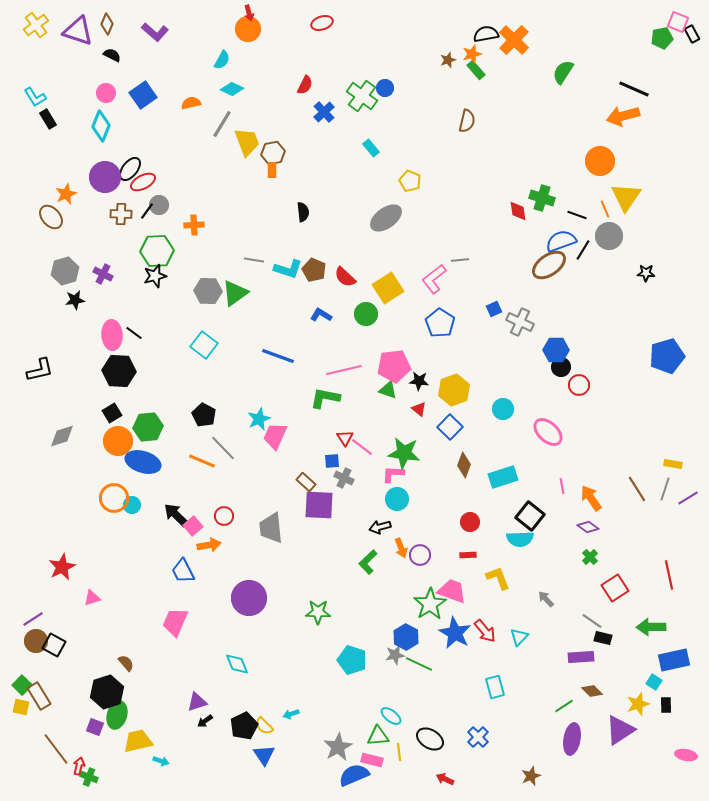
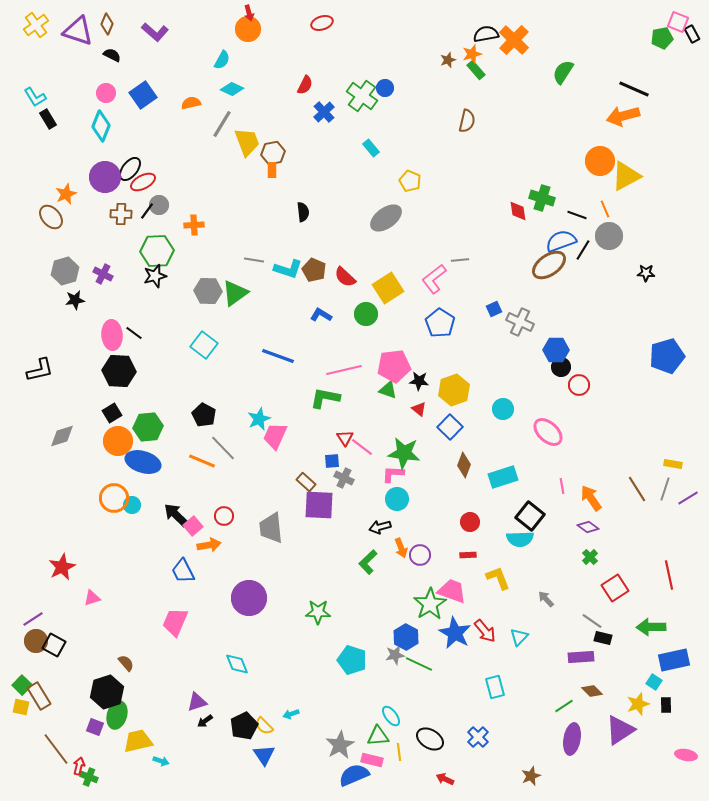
yellow triangle at (626, 197): moved 21 px up; rotated 28 degrees clockwise
cyan ellipse at (391, 716): rotated 15 degrees clockwise
gray star at (338, 747): moved 2 px right, 2 px up
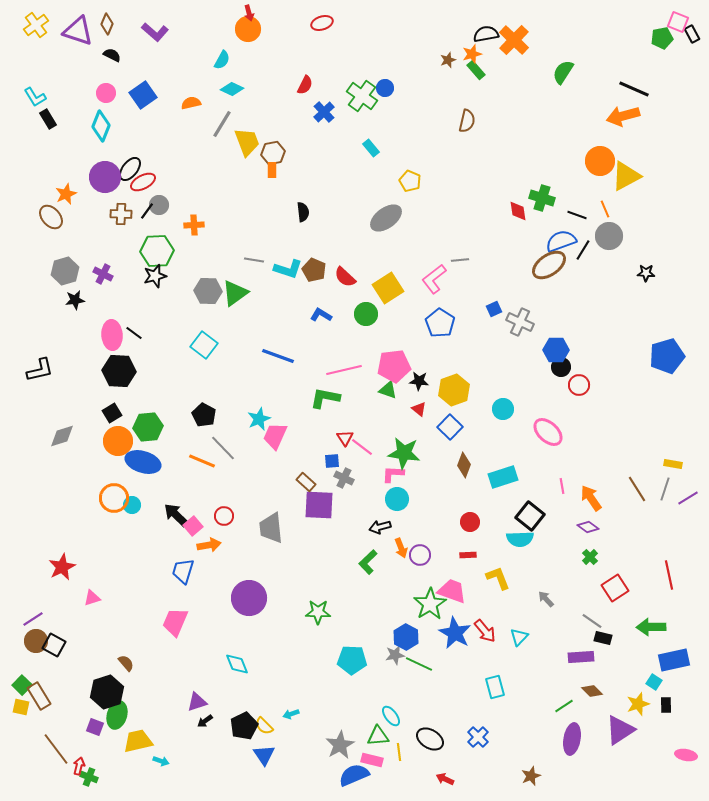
blue trapezoid at (183, 571): rotated 44 degrees clockwise
cyan pentagon at (352, 660): rotated 16 degrees counterclockwise
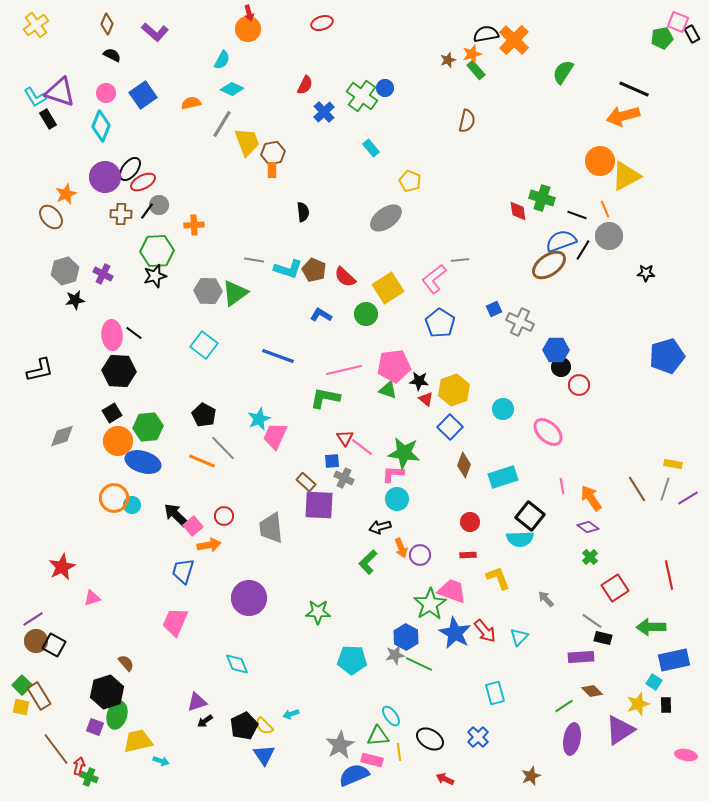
purple triangle at (78, 31): moved 18 px left, 61 px down
red triangle at (419, 409): moved 7 px right, 10 px up
cyan rectangle at (495, 687): moved 6 px down
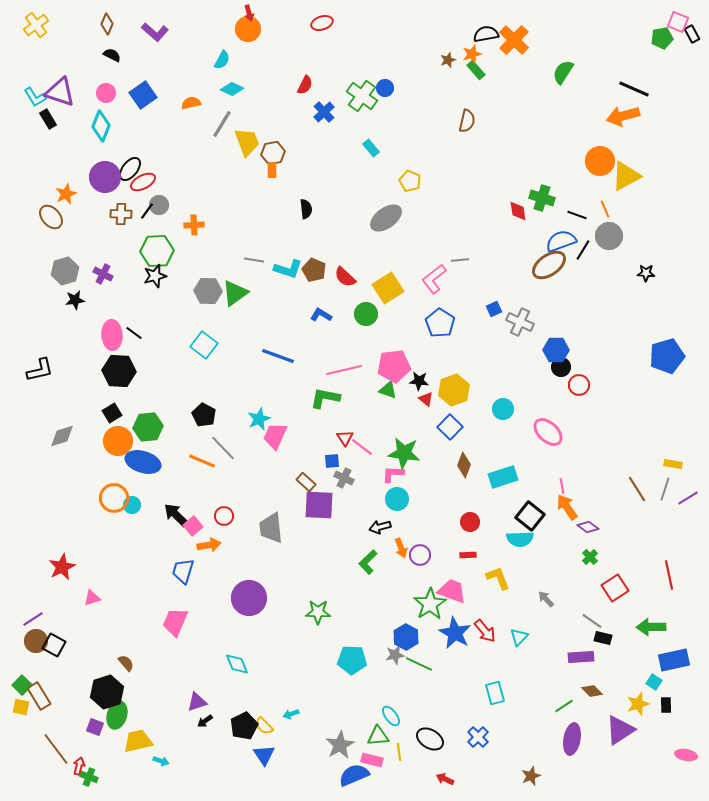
black semicircle at (303, 212): moved 3 px right, 3 px up
orange arrow at (591, 498): moved 24 px left, 9 px down
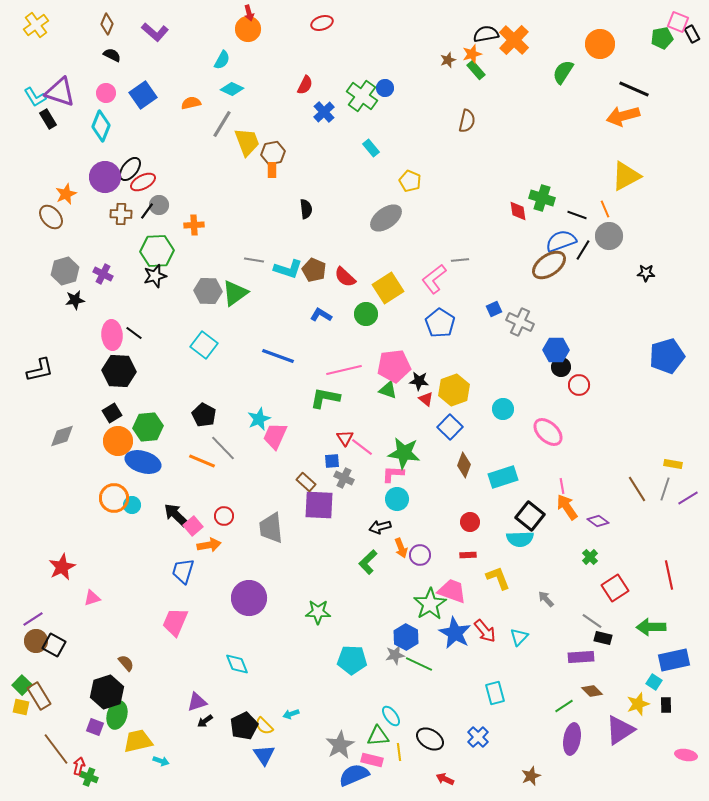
orange circle at (600, 161): moved 117 px up
purple diamond at (588, 527): moved 10 px right, 6 px up
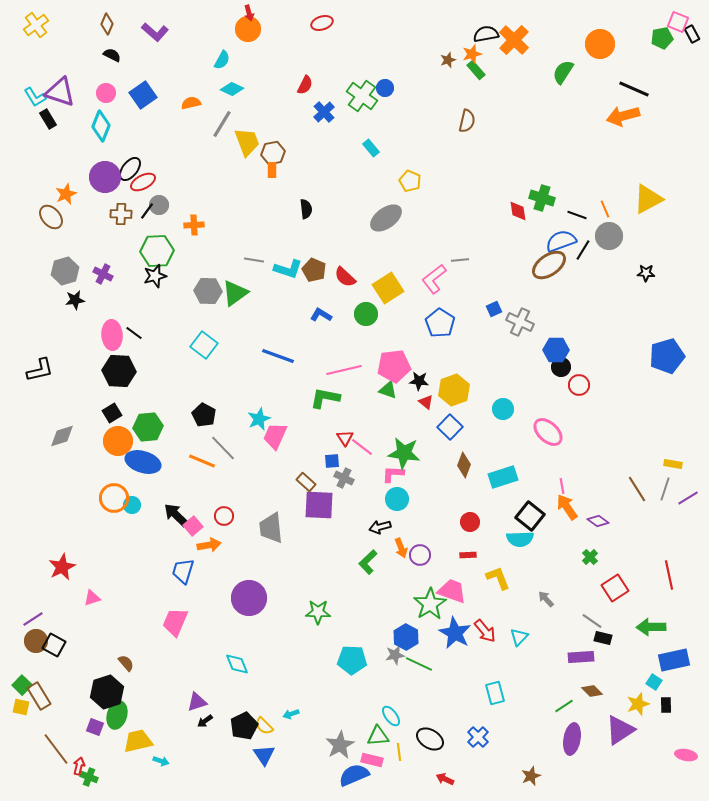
yellow triangle at (626, 176): moved 22 px right, 23 px down
red triangle at (426, 399): moved 3 px down
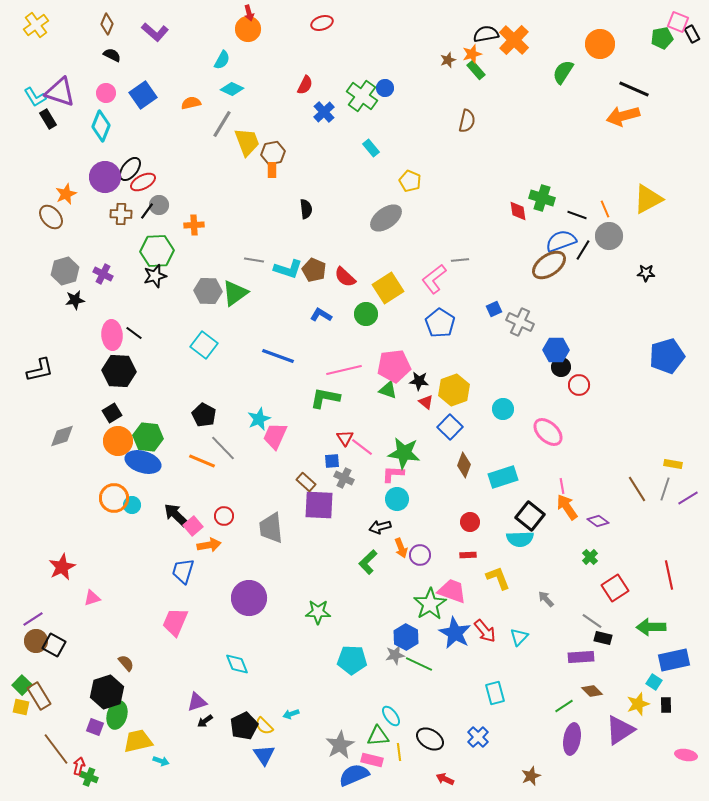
green hexagon at (148, 427): moved 10 px down; rotated 12 degrees clockwise
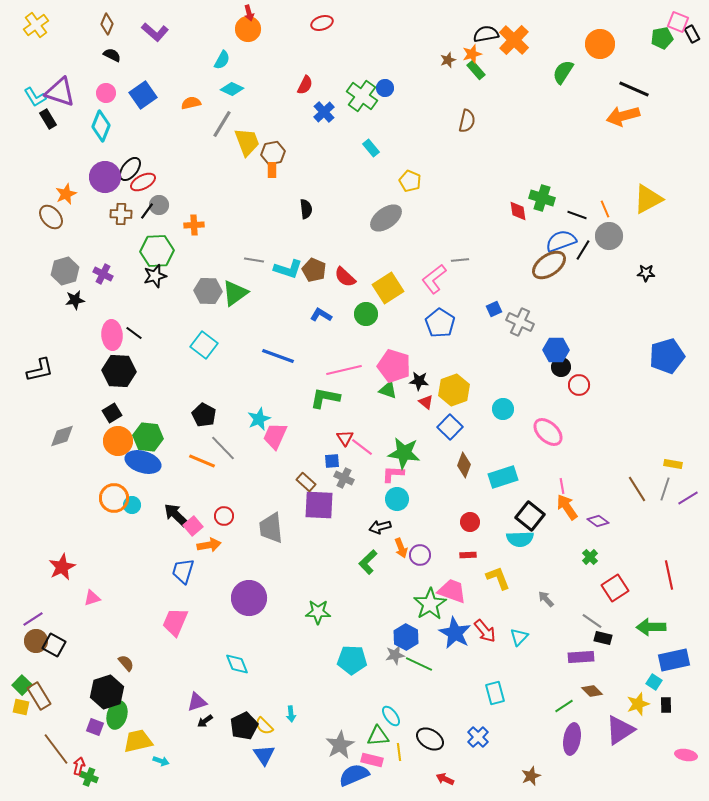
pink pentagon at (394, 366): rotated 24 degrees clockwise
cyan arrow at (291, 714): rotated 77 degrees counterclockwise
